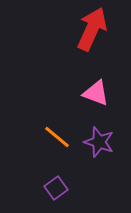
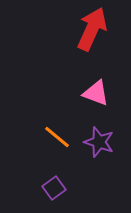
purple square: moved 2 px left
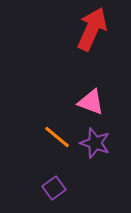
pink triangle: moved 5 px left, 9 px down
purple star: moved 4 px left, 1 px down
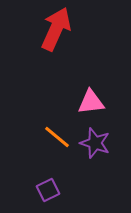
red arrow: moved 36 px left
pink triangle: rotated 28 degrees counterclockwise
purple square: moved 6 px left, 2 px down; rotated 10 degrees clockwise
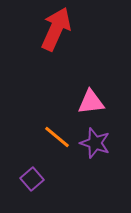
purple square: moved 16 px left, 11 px up; rotated 15 degrees counterclockwise
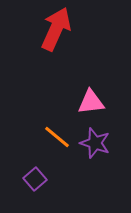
purple square: moved 3 px right
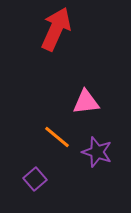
pink triangle: moved 5 px left
purple star: moved 2 px right, 9 px down
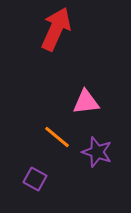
purple square: rotated 20 degrees counterclockwise
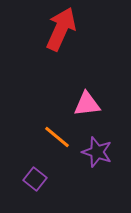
red arrow: moved 5 px right
pink triangle: moved 1 px right, 2 px down
purple square: rotated 10 degrees clockwise
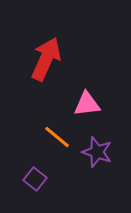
red arrow: moved 15 px left, 30 px down
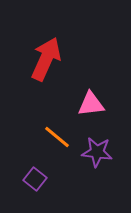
pink triangle: moved 4 px right
purple star: rotated 12 degrees counterclockwise
